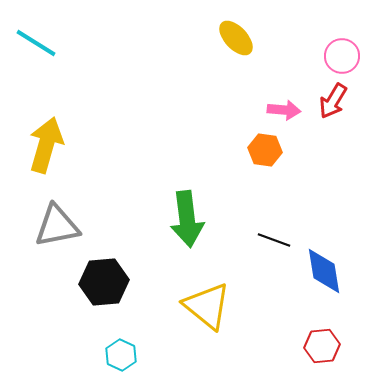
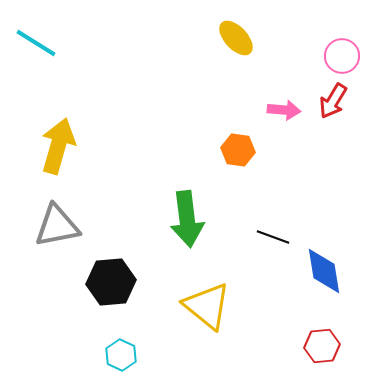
yellow arrow: moved 12 px right, 1 px down
orange hexagon: moved 27 px left
black line: moved 1 px left, 3 px up
black hexagon: moved 7 px right
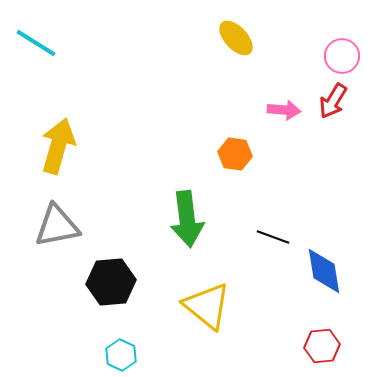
orange hexagon: moved 3 px left, 4 px down
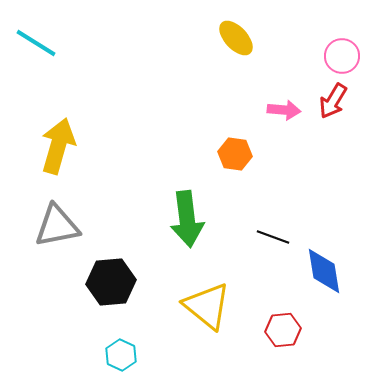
red hexagon: moved 39 px left, 16 px up
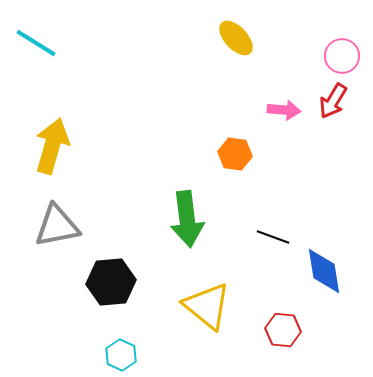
yellow arrow: moved 6 px left
red hexagon: rotated 12 degrees clockwise
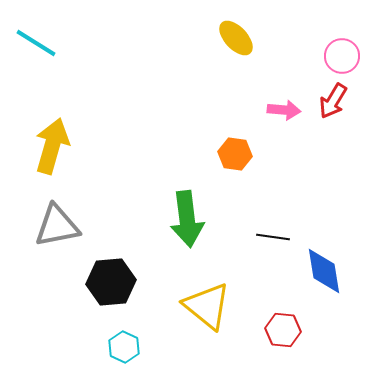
black line: rotated 12 degrees counterclockwise
cyan hexagon: moved 3 px right, 8 px up
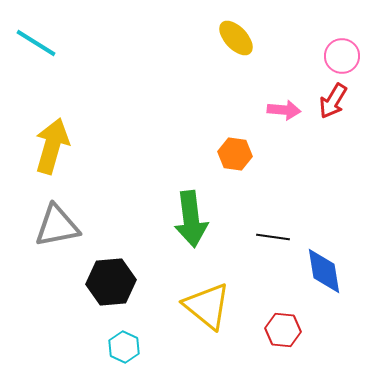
green arrow: moved 4 px right
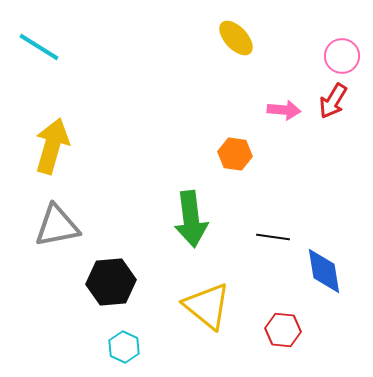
cyan line: moved 3 px right, 4 px down
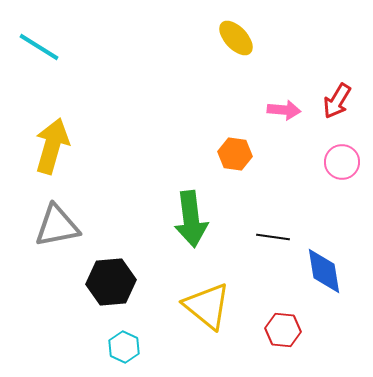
pink circle: moved 106 px down
red arrow: moved 4 px right
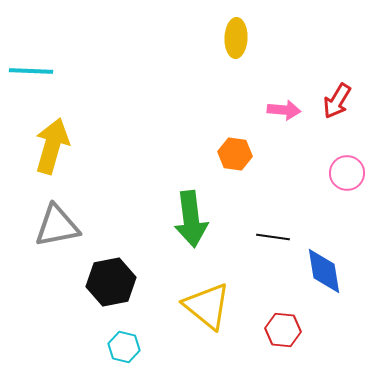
yellow ellipse: rotated 45 degrees clockwise
cyan line: moved 8 px left, 24 px down; rotated 30 degrees counterclockwise
pink circle: moved 5 px right, 11 px down
black hexagon: rotated 6 degrees counterclockwise
cyan hexagon: rotated 12 degrees counterclockwise
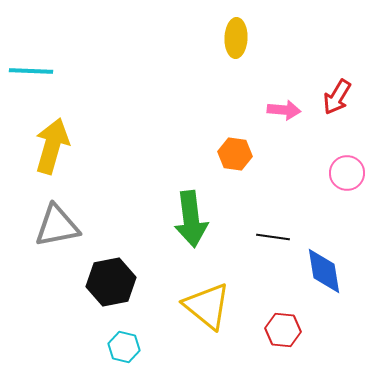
red arrow: moved 4 px up
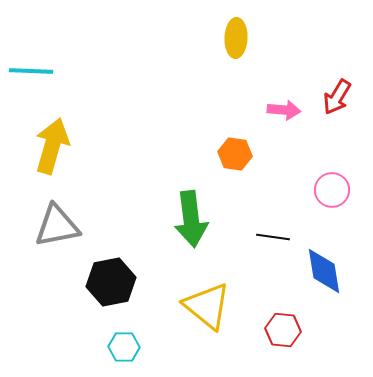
pink circle: moved 15 px left, 17 px down
cyan hexagon: rotated 12 degrees counterclockwise
